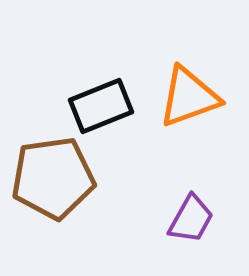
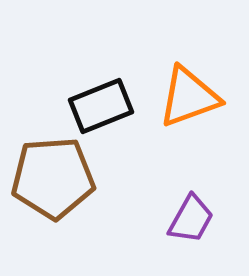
brown pentagon: rotated 4 degrees clockwise
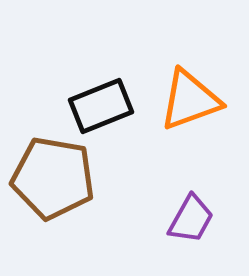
orange triangle: moved 1 px right, 3 px down
brown pentagon: rotated 14 degrees clockwise
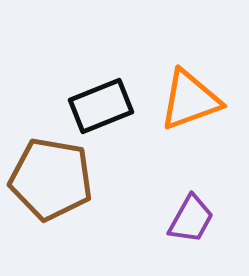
brown pentagon: moved 2 px left, 1 px down
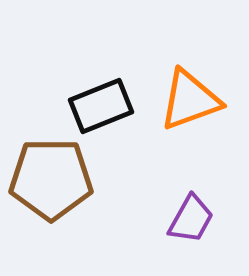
brown pentagon: rotated 10 degrees counterclockwise
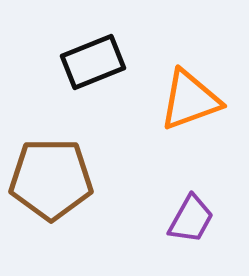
black rectangle: moved 8 px left, 44 px up
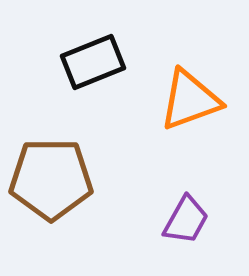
purple trapezoid: moved 5 px left, 1 px down
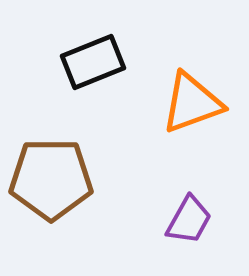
orange triangle: moved 2 px right, 3 px down
purple trapezoid: moved 3 px right
